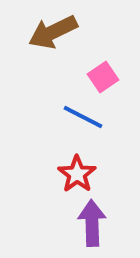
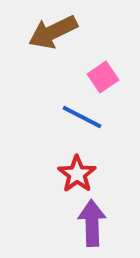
blue line: moved 1 px left
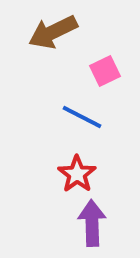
pink square: moved 2 px right, 6 px up; rotated 8 degrees clockwise
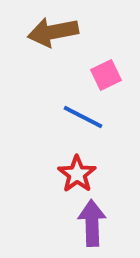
brown arrow: rotated 15 degrees clockwise
pink square: moved 1 px right, 4 px down
blue line: moved 1 px right
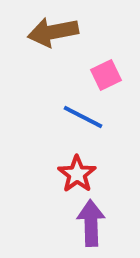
purple arrow: moved 1 px left
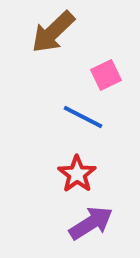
brown arrow: rotated 33 degrees counterclockwise
purple arrow: rotated 60 degrees clockwise
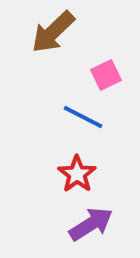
purple arrow: moved 1 px down
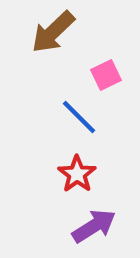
blue line: moved 4 px left; rotated 18 degrees clockwise
purple arrow: moved 3 px right, 2 px down
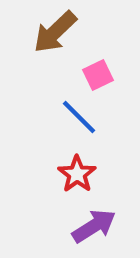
brown arrow: moved 2 px right
pink square: moved 8 px left
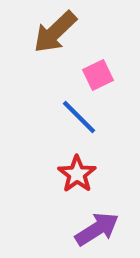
purple arrow: moved 3 px right, 3 px down
